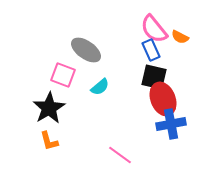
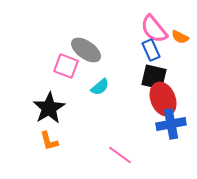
pink square: moved 3 px right, 9 px up
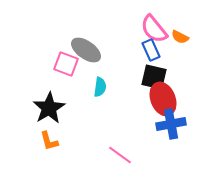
pink square: moved 2 px up
cyan semicircle: rotated 42 degrees counterclockwise
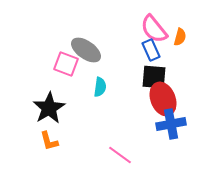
orange semicircle: rotated 102 degrees counterclockwise
black square: rotated 8 degrees counterclockwise
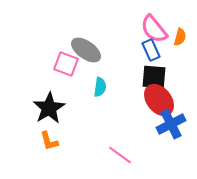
red ellipse: moved 4 px left, 1 px down; rotated 16 degrees counterclockwise
blue cross: rotated 16 degrees counterclockwise
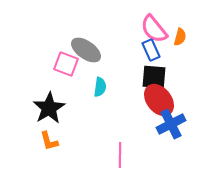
pink line: rotated 55 degrees clockwise
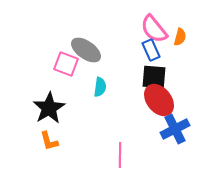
blue cross: moved 4 px right, 5 px down
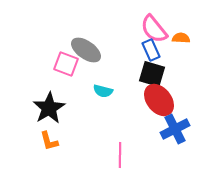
orange semicircle: moved 1 px right, 1 px down; rotated 102 degrees counterclockwise
black square: moved 2 px left, 3 px up; rotated 12 degrees clockwise
cyan semicircle: moved 3 px right, 4 px down; rotated 96 degrees clockwise
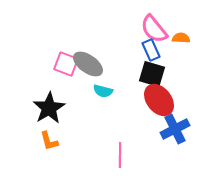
gray ellipse: moved 2 px right, 14 px down
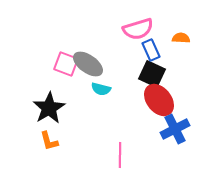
pink semicircle: moved 16 px left; rotated 68 degrees counterclockwise
black square: rotated 8 degrees clockwise
cyan semicircle: moved 2 px left, 2 px up
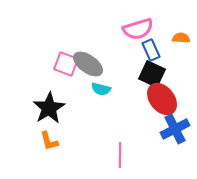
red ellipse: moved 3 px right, 1 px up
